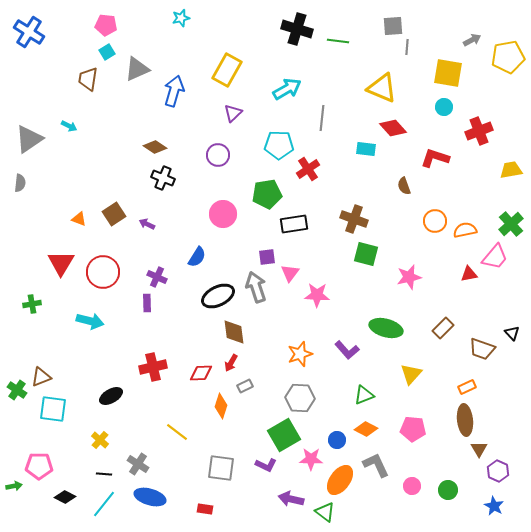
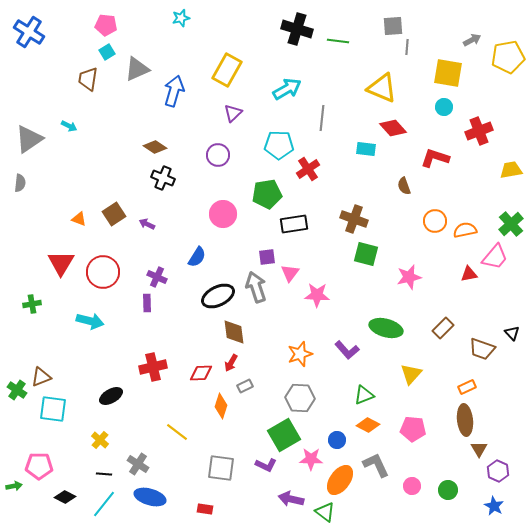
orange diamond at (366, 429): moved 2 px right, 4 px up
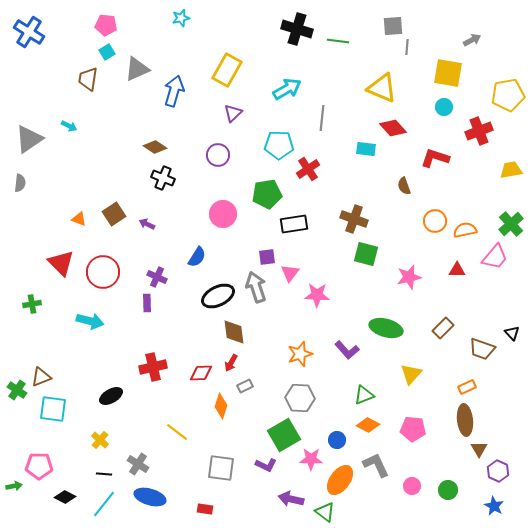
yellow pentagon at (508, 57): moved 38 px down
red triangle at (61, 263): rotated 16 degrees counterclockwise
red triangle at (469, 274): moved 12 px left, 4 px up; rotated 12 degrees clockwise
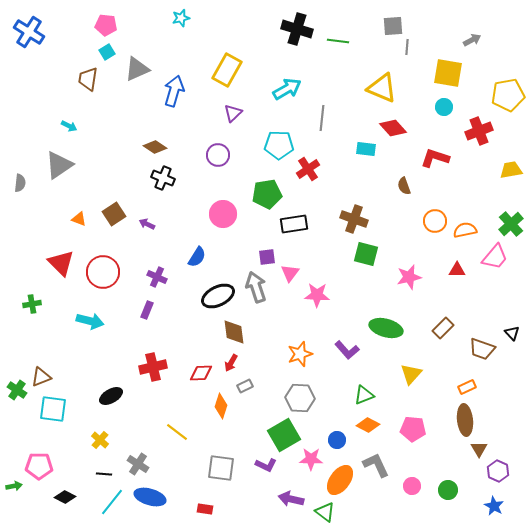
gray triangle at (29, 139): moved 30 px right, 26 px down
purple rectangle at (147, 303): moved 7 px down; rotated 24 degrees clockwise
cyan line at (104, 504): moved 8 px right, 2 px up
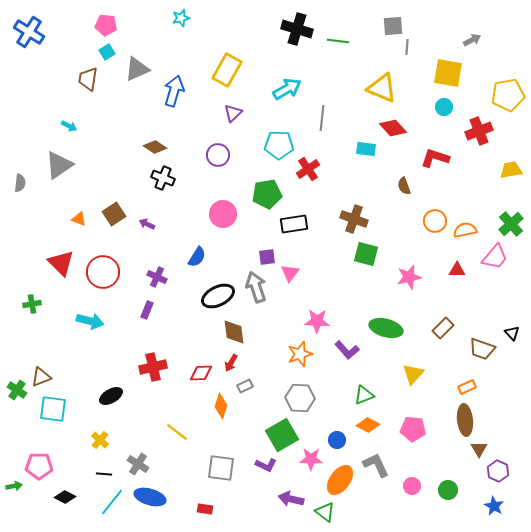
pink star at (317, 295): moved 26 px down
yellow triangle at (411, 374): moved 2 px right
green square at (284, 435): moved 2 px left
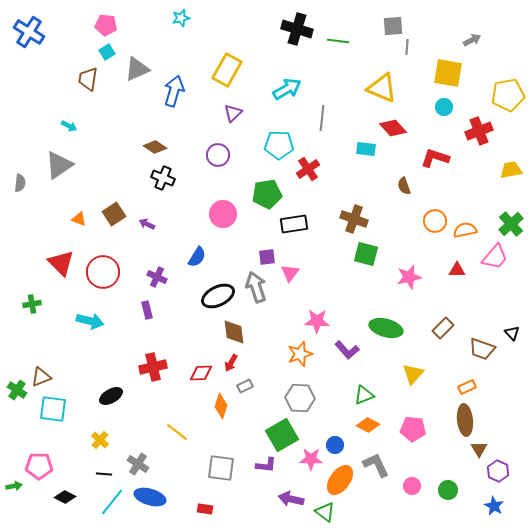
purple rectangle at (147, 310): rotated 36 degrees counterclockwise
blue circle at (337, 440): moved 2 px left, 5 px down
purple L-shape at (266, 465): rotated 20 degrees counterclockwise
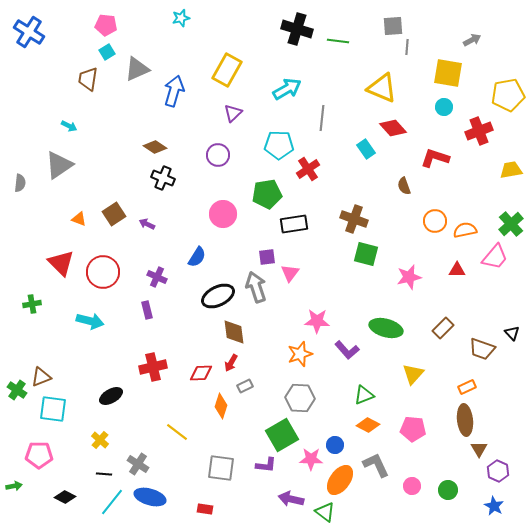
cyan rectangle at (366, 149): rotated 48 degrees clockwise
pink pentagon at (39, 466): moved 11 px up
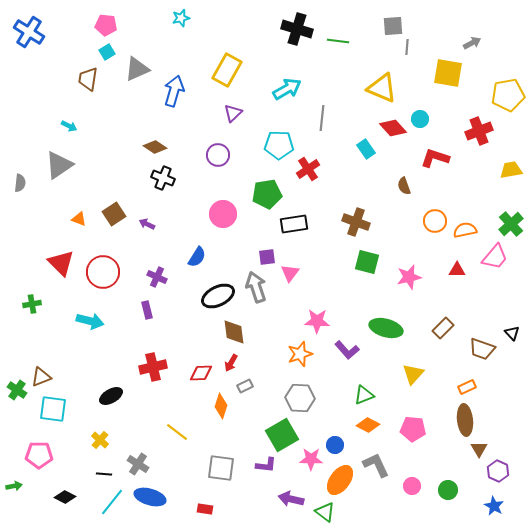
gray arrow at (472, 40): moved 3 px down
cyan circle at (444, 107): moved 24 px left, 12 px down
brown cross at (354, 219): moved 2 px right, 3 px down
green square at (366, 254): moved 1 px right, 8 px down
